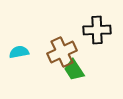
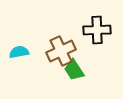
brown cross: moved 1 px left, 1 px up
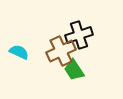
black cross: moved 18 px left, 5 px down; rotated 16 degrees counterclockwise
cyan semicircle: rotated 36 degrees clockwise
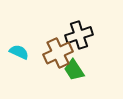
brown cross: moved 3 px left, 2 px down
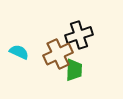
brown cross: moved 1 px down
green trapezoid: rotated 145 degrees counterclockwise
